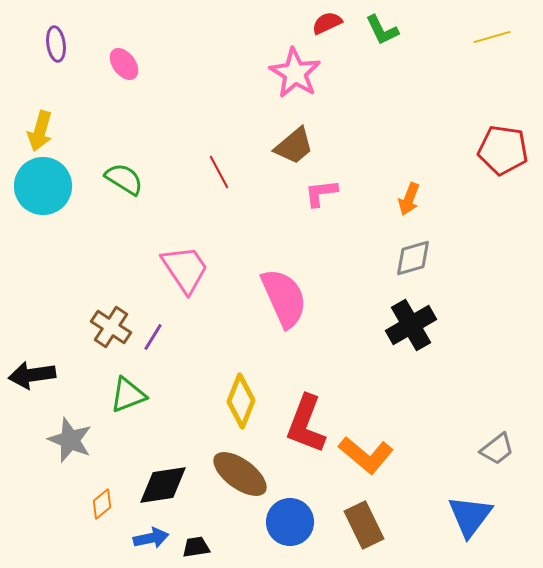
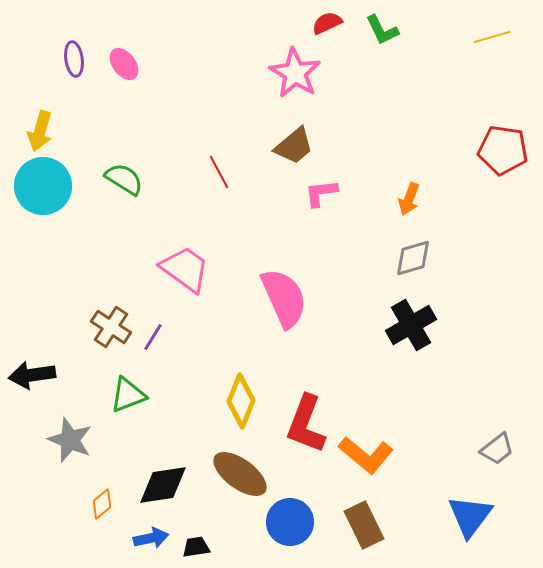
purple ellipse: moved 18 px right, 15 px down
pink trapezoid: rotated 20 degrees counterclockwise
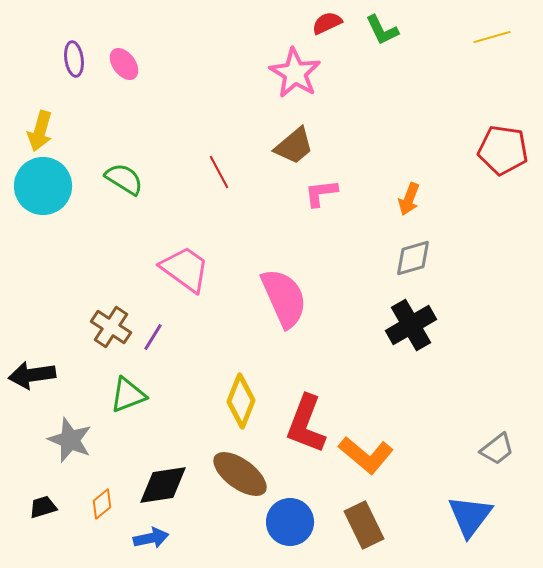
black trapezoid: moved 153 px left, 40 px up; rotated 8 degrees counterclockwise
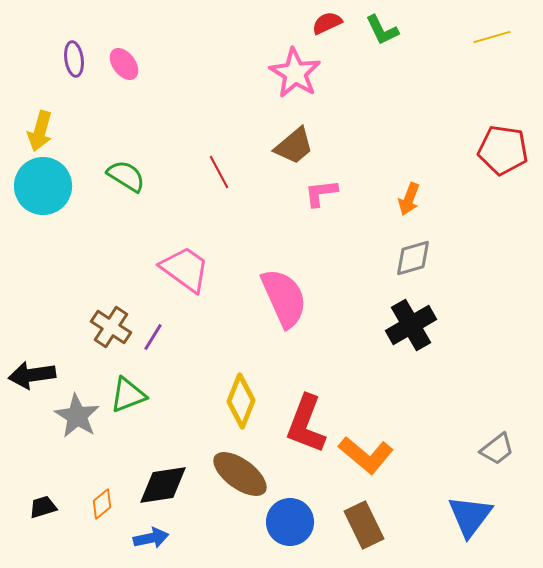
green semicircle: moved 2 px right, 3 px up
gray star: moved 7 px right, 24 px up; rotated 9 degrees clockwise
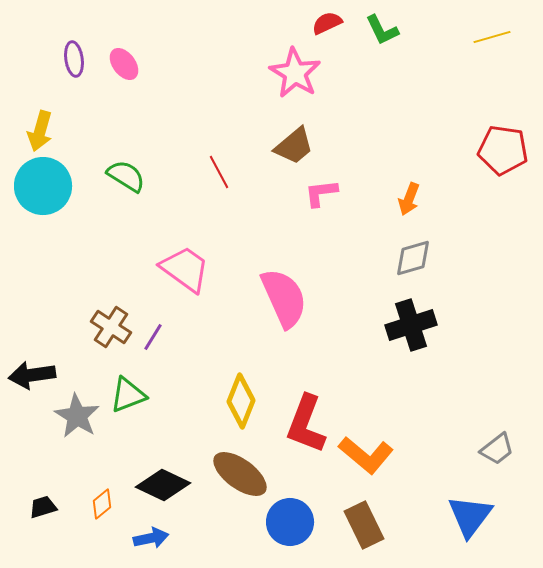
black cross: rotated 12 degrees clockwise
black diamond: rotated 34 degrees clockwise
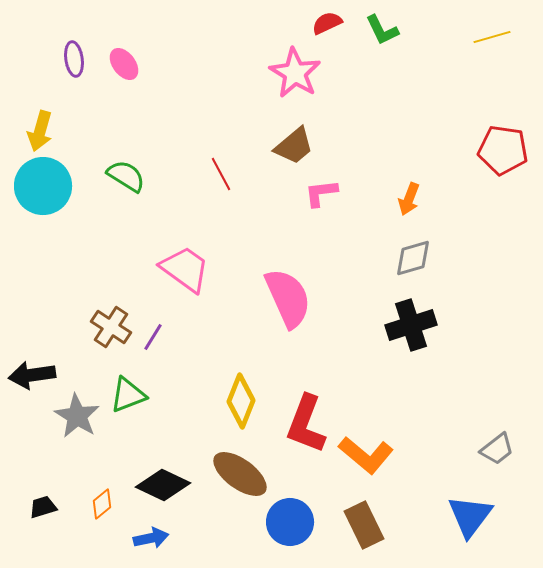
red line: moved 2 px right, 2 px down
pink semicircle: moved 4 px right
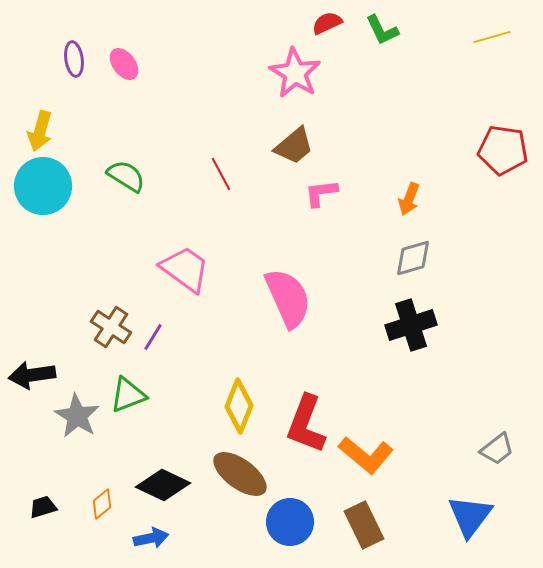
yellow diamond: moved 2 px left, 5 px down
